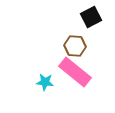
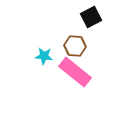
cyan star: moved 1 px left, 26 px up
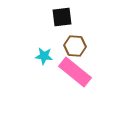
black square: moved 29 px left; rotated 20 degrees clockwise
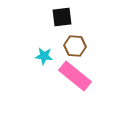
pink rectangle: moved 4 px down
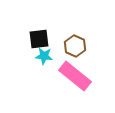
black square: moved 23 px left, 22 px down
brown hexagon: rotated 20 degrees clockwise
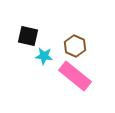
black square: moved 11 px left, 3 px up; rotated 20 degrees clockwise
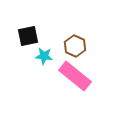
black square: rotated 25 degrees counterclockwise
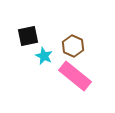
brown hexagon: moved 2 px left
cyan star: rotated 18 degrees clockwise
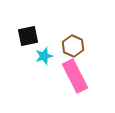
cyan star: rotated 30 degrees clockwise
pink rectangle: rotated 24 degrees clockwise
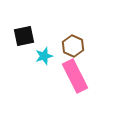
black square: moved 4 px left
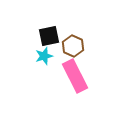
black square: moved 25 px right
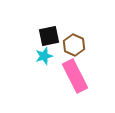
brown hexagon: moved 1 px right, 1 px up
